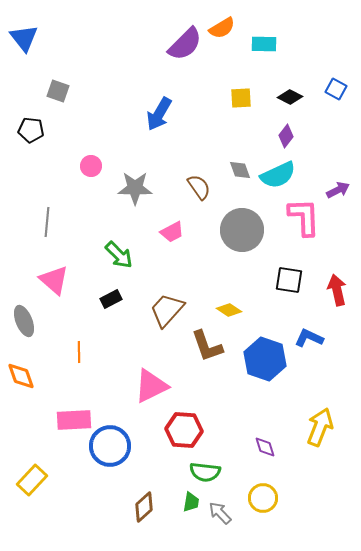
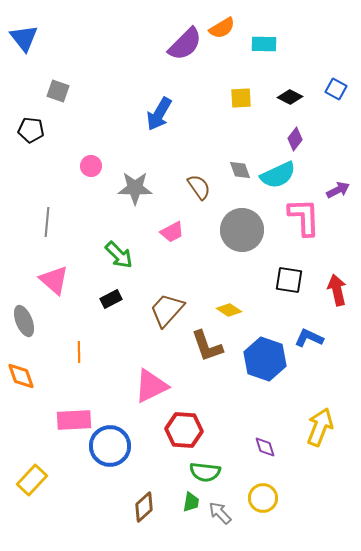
purple diamond at (286, 136): moved 9 px right, 3 px down
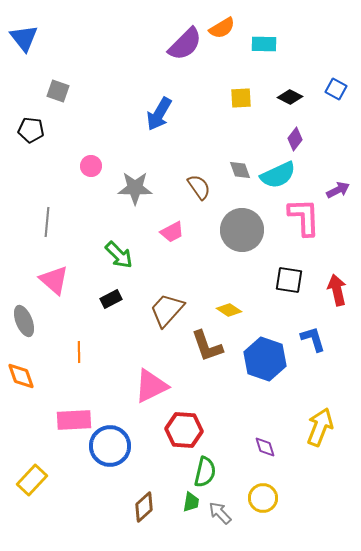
blue L-shape at (309, 338): moved 4 px right, 1 px down; rotated 48 degrees clockwise
green semicircle at (205, 472): rotated 84 degrees counterclockwise
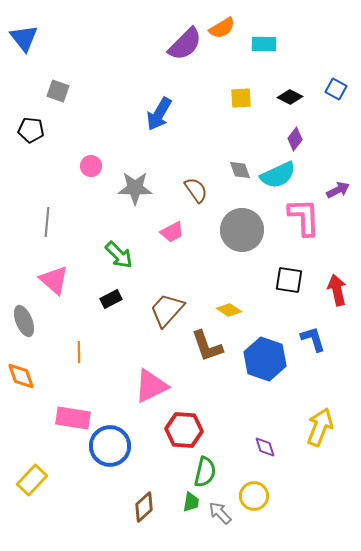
brown semicircle at (199, 187): moved 3 px left, 3 px down
pink rectangle at (74, 420): moved 1 px left, 2 px up; rotated 12 degrees clockwise
yellow circle at (263, 498): moved 9 px left, 2 px up
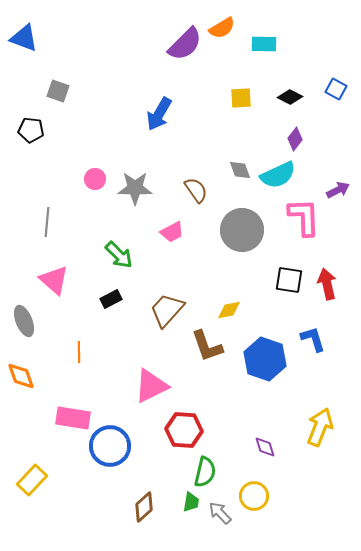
blue triangle at (24, 38): rotated 32 degrees counterclockwise
pink circle at (91, 166): moved 4 px right, 13 px down
red arrow at (337, 290): moved 10 px left, 6 px up
yellow diamond at (229, 310): rotated 45 degrees counterclockwise
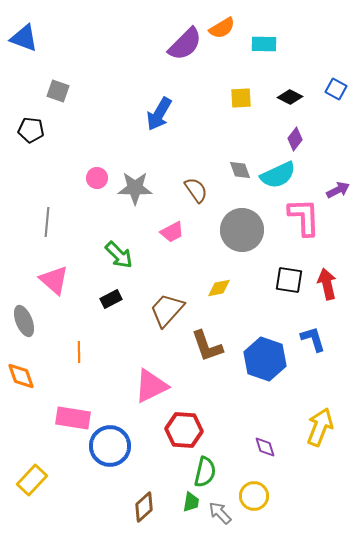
pink circle at (95, 179): moved 2 px right, 1 px up
yellow diamond at (229, 310): moved 10 px left, 22 px up
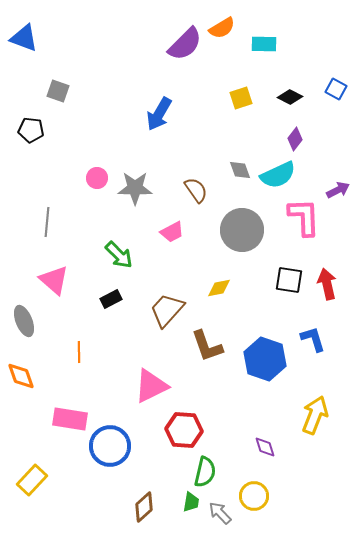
yellow square at (241, 98): rotated 15 degrees counterclockwise
pink rectangle at (73, 418): moved 3 px left, 1 px down
yellow arrow at (320, 427): moved 5 px left, 12 px up
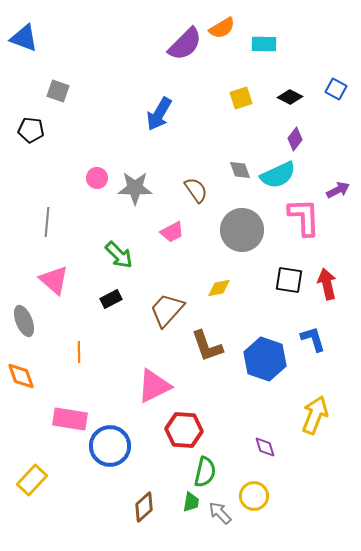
pink triangle at (151, 386): moved 3 px right
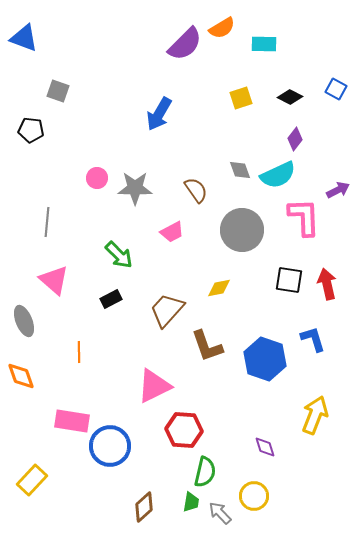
pink rectangle at (70, 419): moved 2 px right, 2 px down
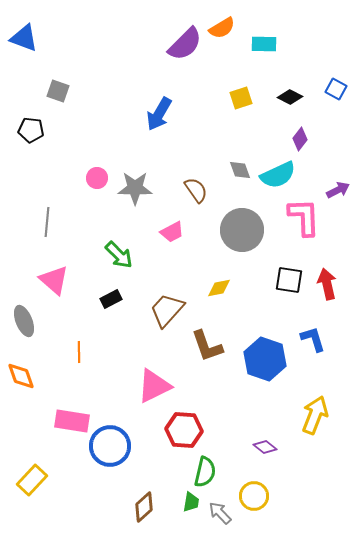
purple diamond at (295, 139): moved 5 px right
purple diamond at (265, 447): rotated 35 degrees counterclockwise
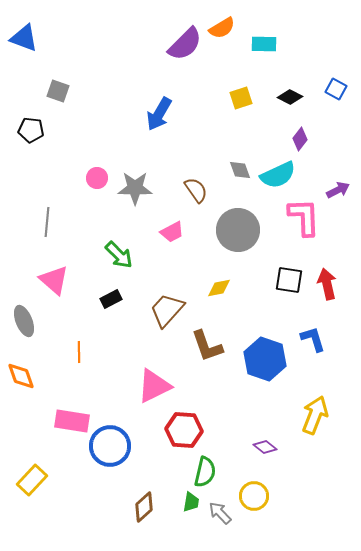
gray circle at (242, 230): moved 4 px left
